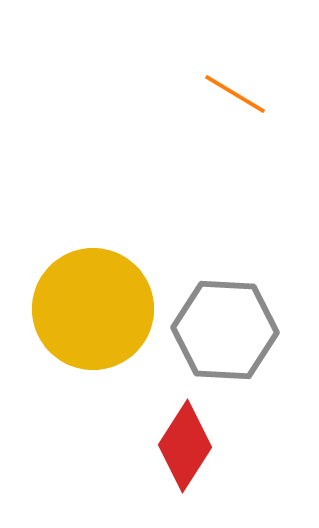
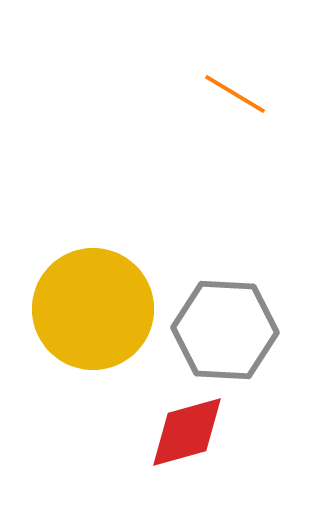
red diamond: moved 2 px right, 14 px up; rotated 42 degrees clockwise
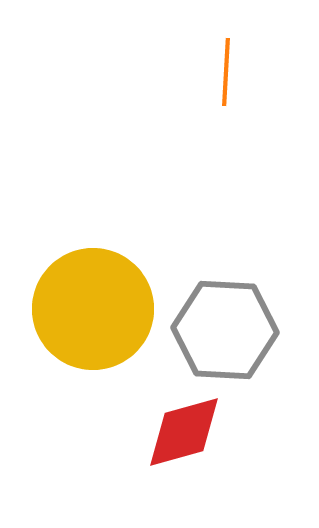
orange line: moved 9 px left, 22 px up; rotated 62 degrees clockwise
red diamond: moved 3 px left
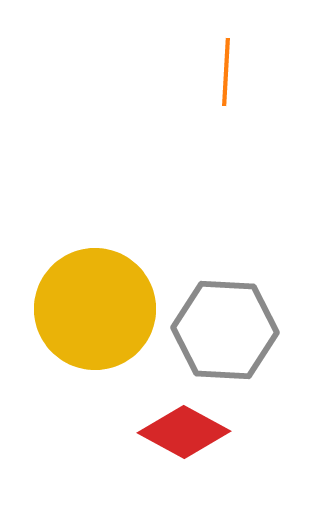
yellow circle: moved 2 px right
red diamond: rotated 44 degrees clockwise
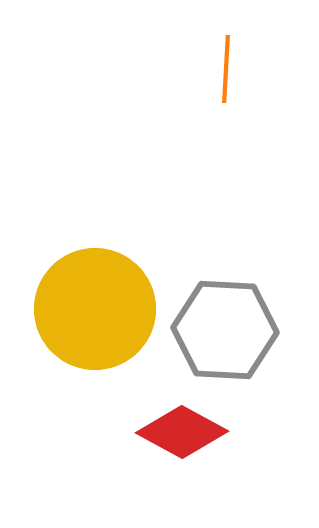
orange line: moved 3 px up
red diamond: moved 2 px left
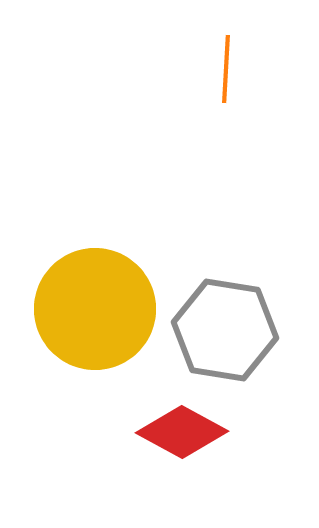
gray hexagon: rotated 6 degrees clockwise
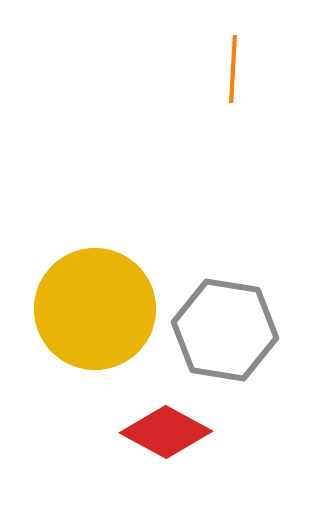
orange line: moved 7 px right
red diamond: moved 16 px left
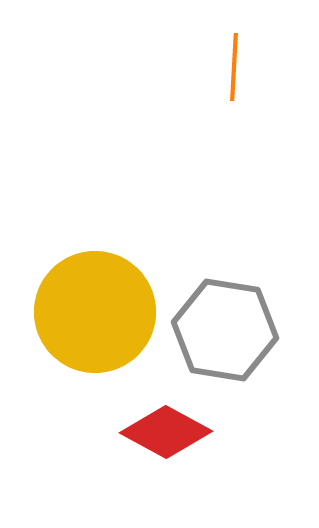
orange line: moved 1 px right, 2 px up
yellow circle: moved 3 px down
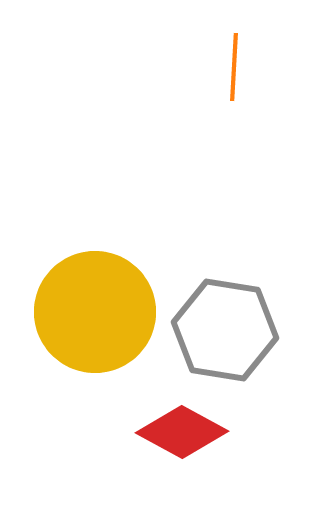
red diamond: moved 16 px right
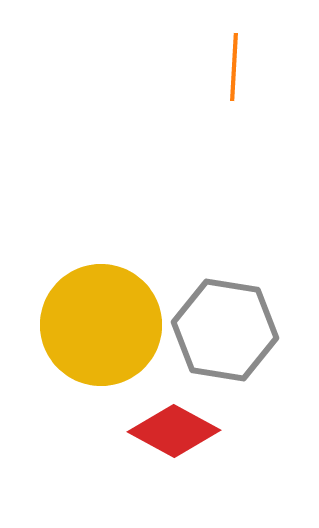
yellow circle: moved 6 px right, 13 px down
red diamond: moved 8 px left, 1 px up
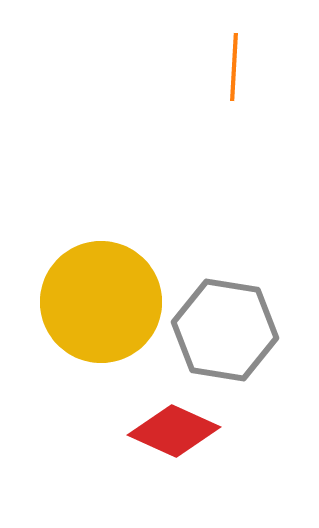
yellow circle: moved 23 px up
red diamond: rotated 4 degrees counterclockwise
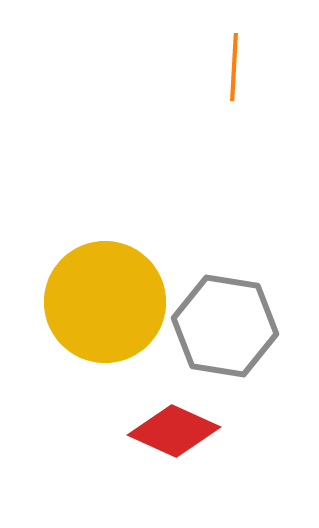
yellow circle: moved 4 px right
gray hexagon: moved 4 px up
